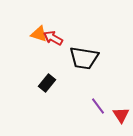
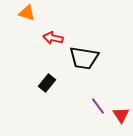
orange triangle: moved 12 px left, 21 px up
red arrow: rotated 18 degrees counterclockwise
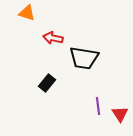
purple line: rotated 30 degrees clockwise
red triangle: moved 1 px left, 1 px up
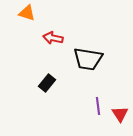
black trapezoid: moved 4 px right, 1 px down
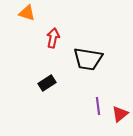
red arrow: rotated 90 degrees clockwise
black rectangle: rotated 18 degrees clockwise
red triangle: rotated 24 degrees clockwise
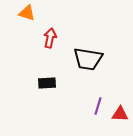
red arrow: moved 3 px left
black rectangle: rotated 30 degrees clockwise
purple line: rotated 24 degrees clockwise
red triangle: rotated 42 degrees clockwise
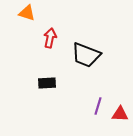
black trapezoid: moved 2 px left, 4 px up; rotated 12 degrees clockwise
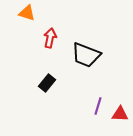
black rectangle: rotated 48 degrees counterclockwise
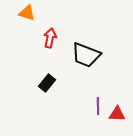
purple line: rotated 18 degrees counterclockwise
red triangle: moved 3 px left
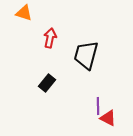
orange triangle: moved 3 px left
black trapezoid: rotated 84 degrees clockwise
red triangle: moved 9 px left, 4 px down; rotated 24 degrees clockwise
